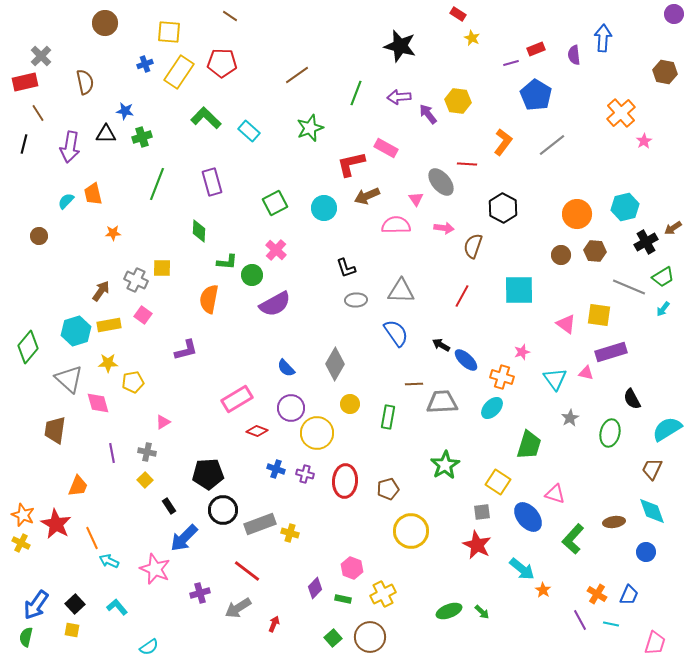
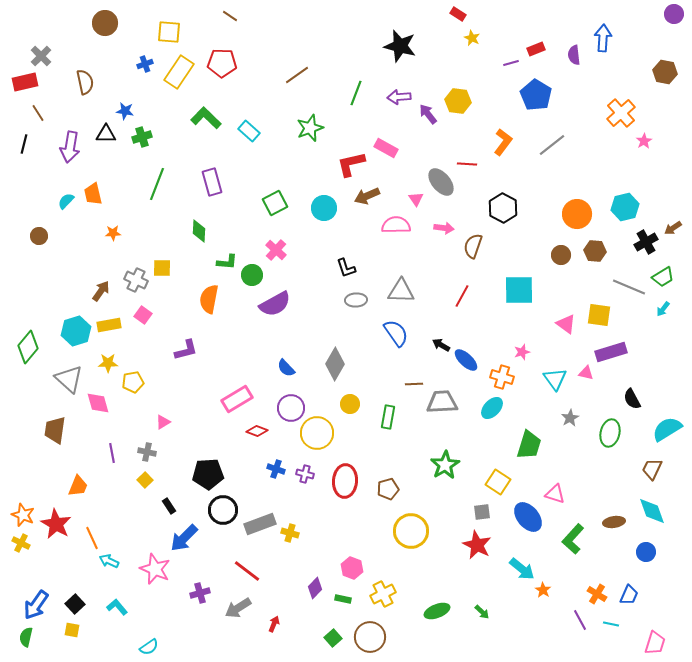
green ellipse at (449, 611): moved 12 px left
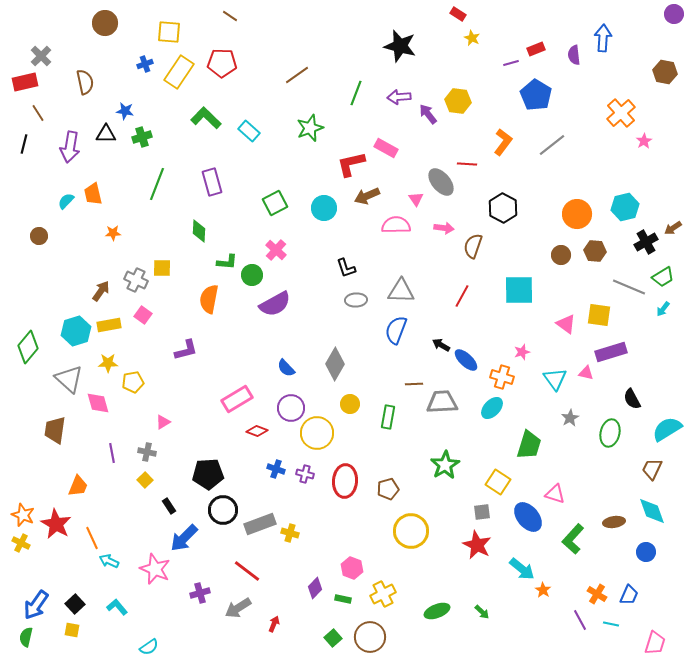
blue semicircle at (396, 333): moved 3 px up; rotated 124 degrees counterclockwise
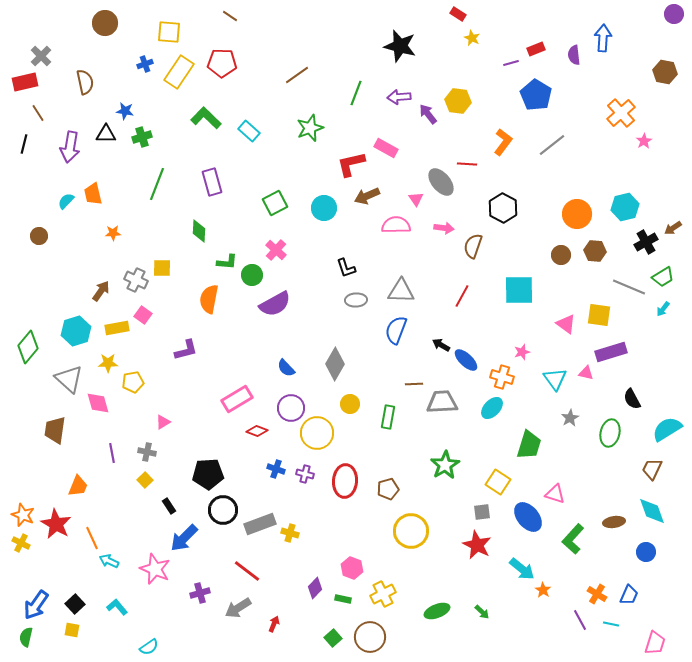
yellow rectangle at (109, 325): moved 8 px right, 3 px down
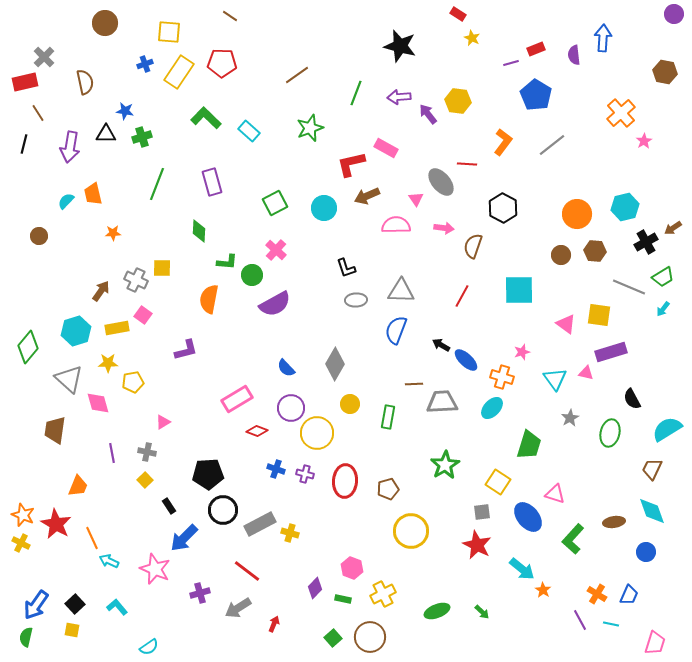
gray cross at (41, 56): moved 3 px right, 1 px down
gray rectangle at (260, 524): rotated 8 degrees counterclockwise
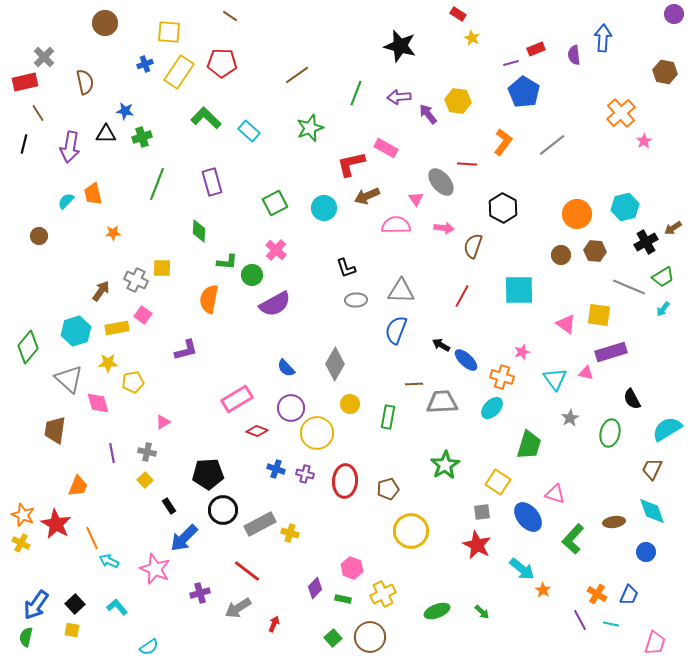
blue pentagon at (536, 95): moved 12 px left, 3 px up
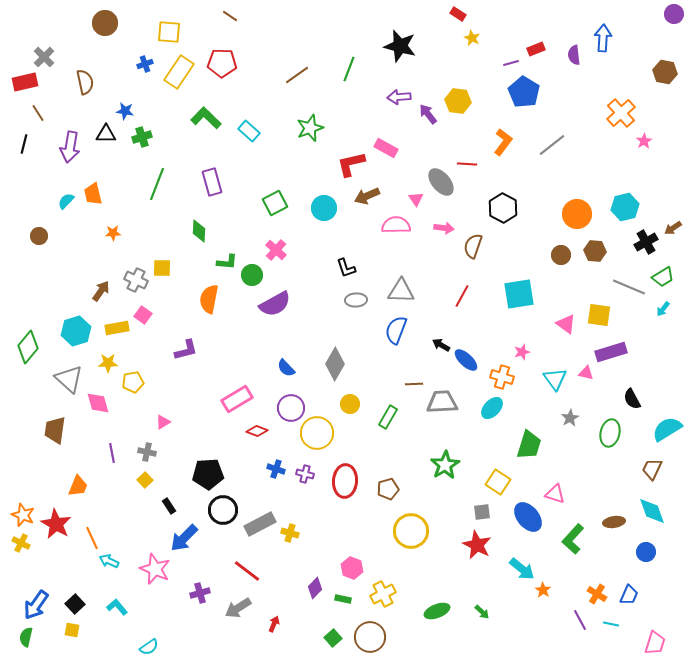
green line at (356, 93): moved 7 px left, 24 px up
cyan square at (519, 290): moved 4 px down; rotated 8 degrees counterclockwise
green rectangle at (388, 417): rotated 20 degrees clockwise
